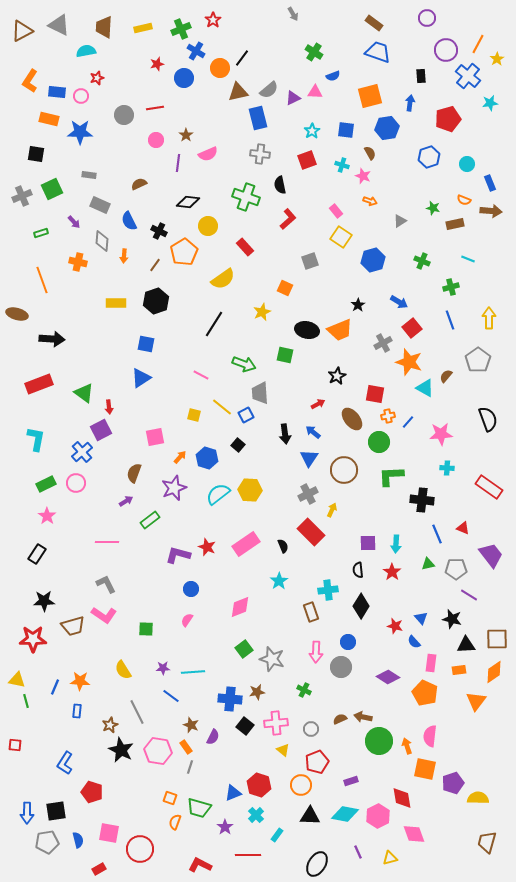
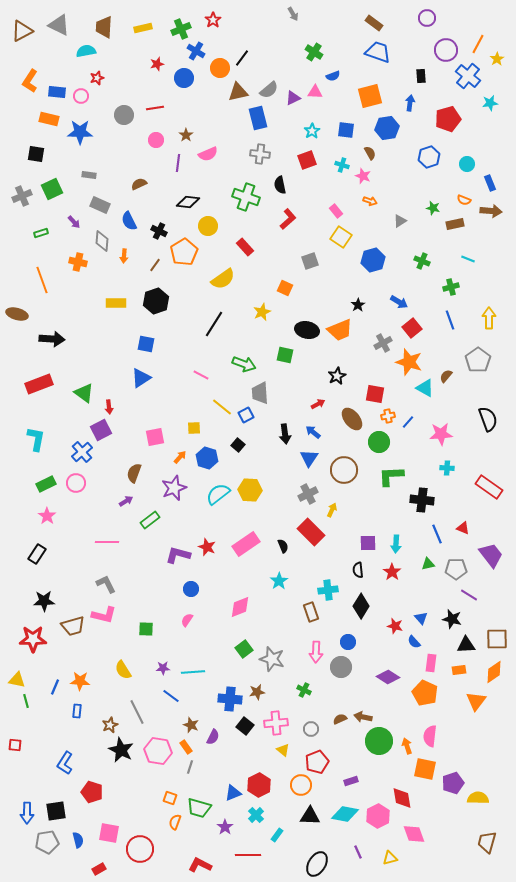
yellow square at (194, 415): moved 13 px down; rotated 16 degrees counterclockwise
pink L-shape at (104, 615): rotated 20 degrees counterclockwise
red hexagon at (259, 785): rotated 15 degrees clockwise
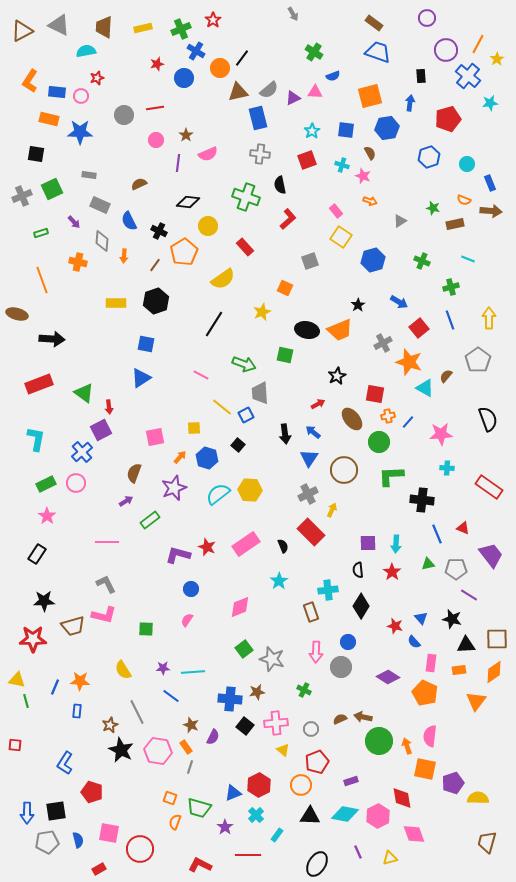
red square at (412, 328): moved 7 px right
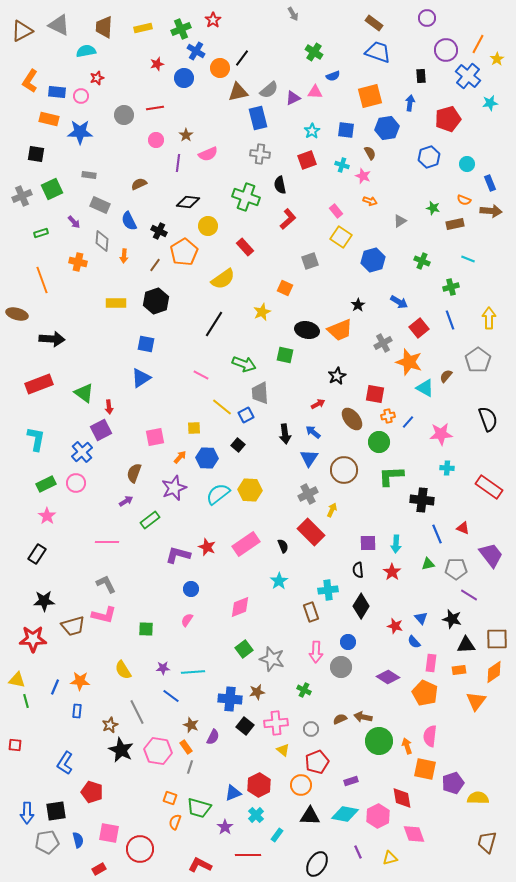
blue hexagon at (207, 458): rotated 15 degrees counterclockwise
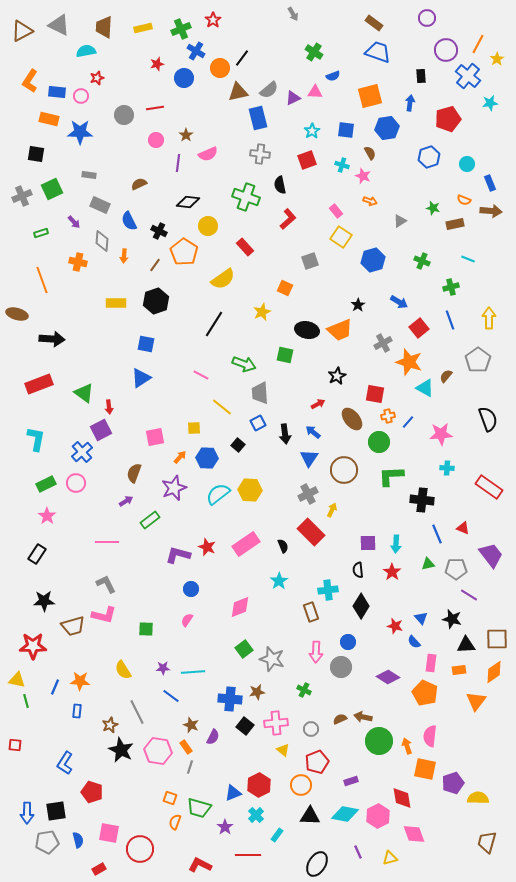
orange pentagon at (184, 252): rotated 8 degrees counterclockwise
blue square at (246, 415): moved 12 px right, 8 px down
red star at (33, 639): moved 7 px down
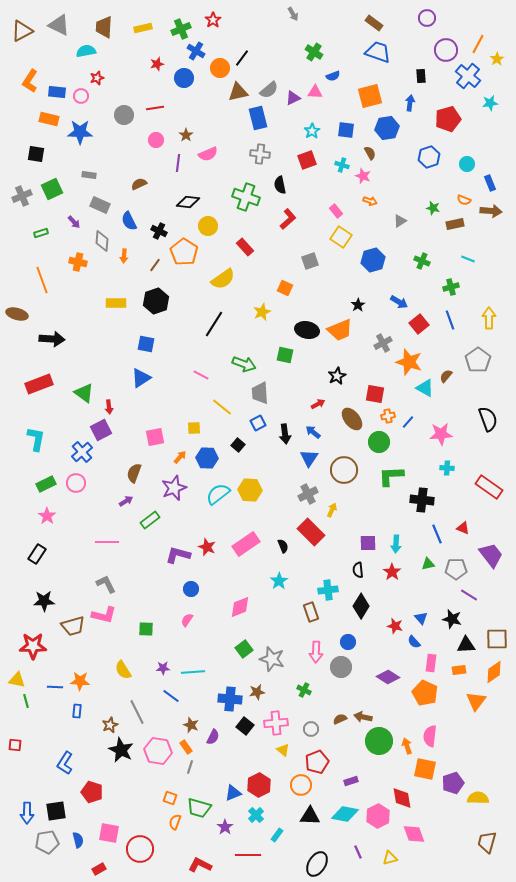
red square at (419, 328): moved 4 px up
blue line at (55, 687): rotated 70 degrees clockwise
